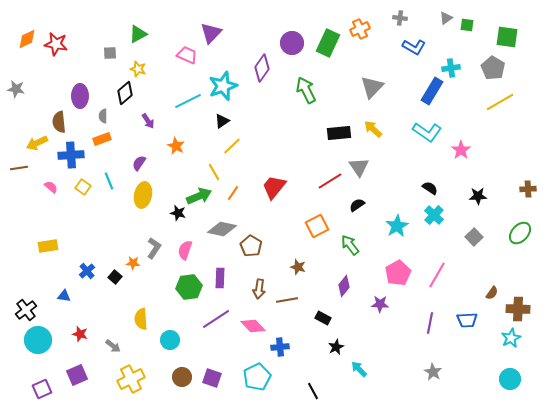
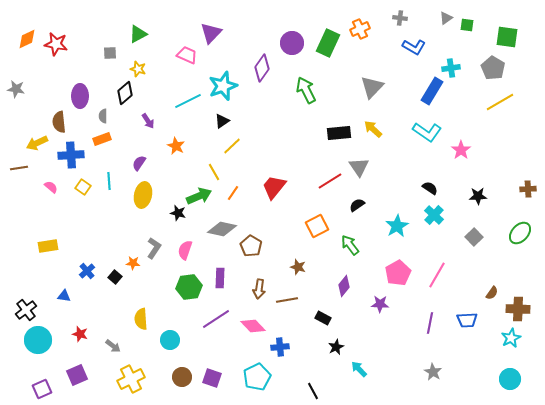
cyan line at (109, 181): rotated 18 degrees clockwise
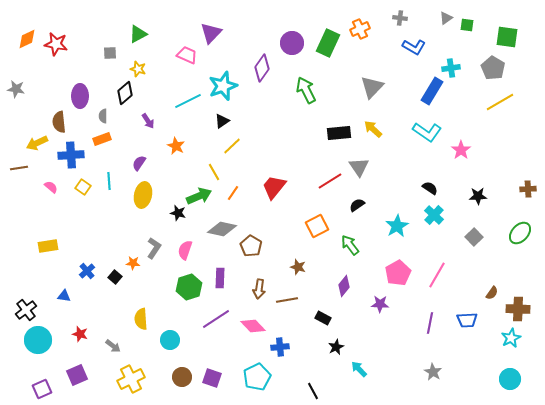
green hexagon at (189, 287): rotated 10 degrees counterclockwise
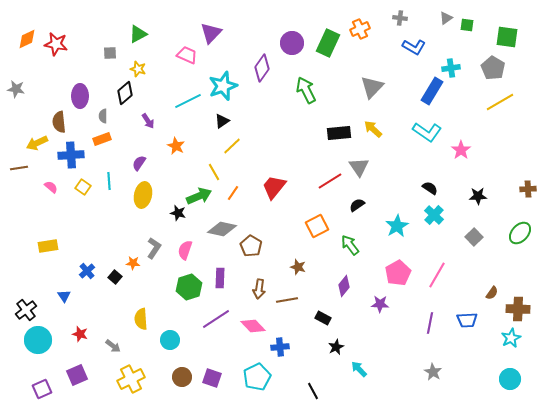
blue triangle at (64, 296): rotated 48 degrees clockwise
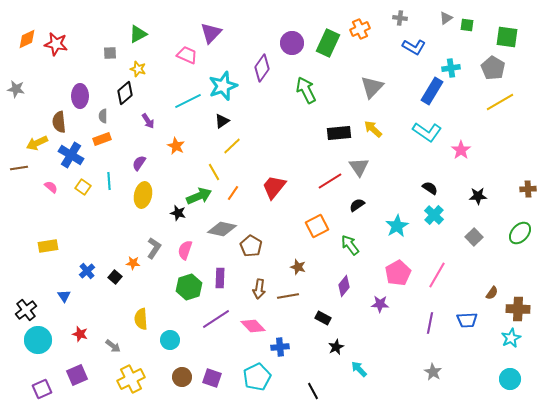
blue cross at (71, 155): rotated 35 degrees clockwise
brown line at (287, 300): moved 1 px right, 4 px up
